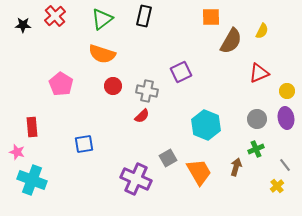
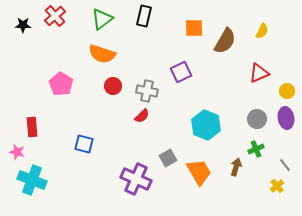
orange square: moved 17 px left, 11 px down
brown semicircle: moved 6 px left
blue square: rotated 24 degrees clockwise
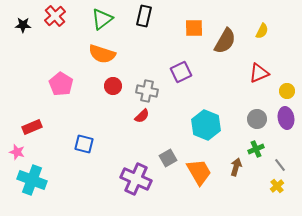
red rectangle: rotated 72 degrees clockwise
gray line: moved 5 px left
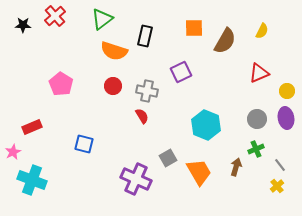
black rectangle: moved 1 px right, 20 px down
orange semicircle: moved 12 px right, 3 px up
red semicircle: rotated 77 degrees counterclockwise
pink star: moved 4 px left; rotated 28 degrees clockwise
